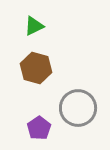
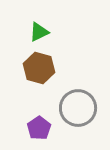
green triangle: moved 5 px right, 6 px down
brown hexagon: moved 3 px right
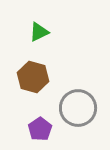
brown hexagon: moved 6 px left, 9 px down
purple pentagon: moved 1 px right, 1 px down
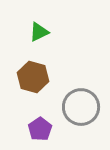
gray circle: moved 3 px right, 1 px up
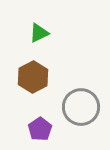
green triangle: moved 1 px down
brown hexagon: rotated 16 degrees clockwise
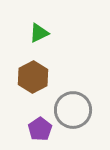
gray circle: moved 8 px left, 3 px down
